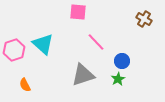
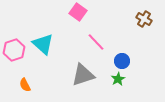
pink square: rotated 30 degrees clockwise
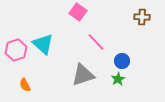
brown cross: moved 2 px left, 2 px up; rotated 28 degrees counterclockwise
pink hexagon: moved 2 px right
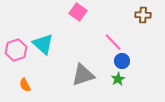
brown cross: moved 1 px right, 2 px up
pink line: moved 17 px right
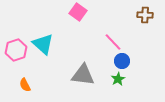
brown cross: moved 2 px right
gray triangle: rotated 25 degrees clockwise
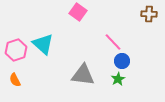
brown cross: moved 4 px right, 1 px up
orange semicircle: moved 10 px left, 5 px up
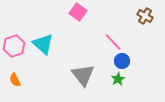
brown cross: moved 4 px left, 2 px down; rotated 28 degrees clockwise
pink hexagon: moved 2 px left, 4 px up
gray triangle: rotated 45 degrees clockwise
